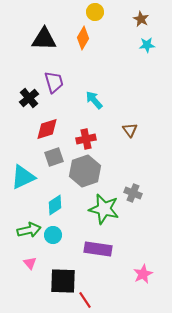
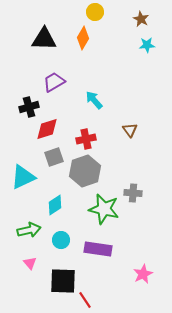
purple trapezoid: rotated 105 degrees counterclockwise
black cross: moved 9 px down; rotated 24 degrees clockwise
gray cross: rotated 18 degrees counterclockwise
cyan circle: moved 8 px right, 5 px down
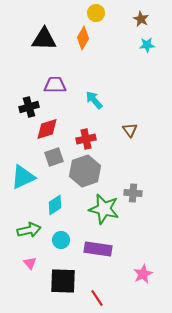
yellow circle: moved 1 px right, 1 px down
purple trapezoid: moved 1 px right, 3 px down; rotated 30 degrees clockwise
red line: moved 12 px right, 2 px up
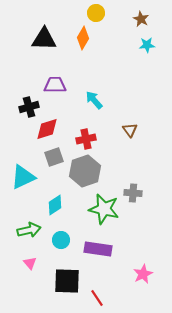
black square: moved 4 px right
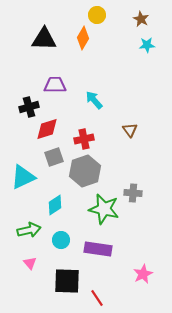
yellow circle: moved 1 px right, 2 px down
red cross: moved 2 px left
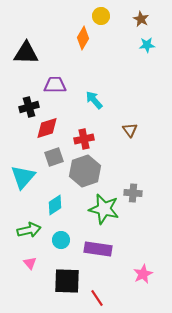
yellow circle: moved 4 px right, 1 px down
black triangle: moved 18 px left, 14 px down
red diamond: moved 1 px up
cyan triangle: rotated 24 degrees counterclockwise
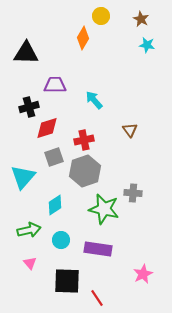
cyan star: rotated 14 degrees clockwise
red cross: moved 1 px down
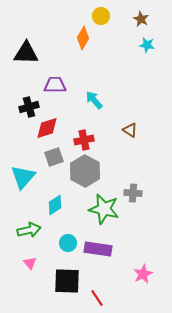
brown triangle: rotated 21 degrees counterclockwise
gray hexagon: rotated 12 degrees counterclockwise
cyan circle: moved 7 px right, 3 px down
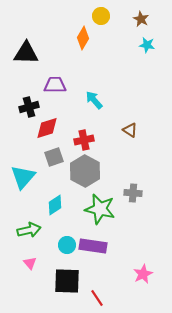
green star: moved 4 px left
cyan circle: moved 1 px left, 2 px down
purple rectangle: moved 5 px left, 3 px up
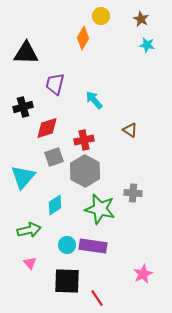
purple trapezoid: moved 1 px up; rotated 75 degrees counterclockwise
black cross: moved 6 px left
